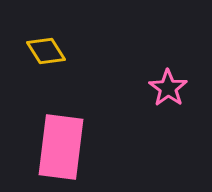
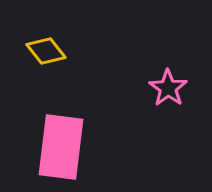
yellow diamond: rotated 6 degrees counterclockwise
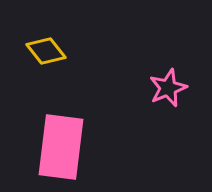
pink star: rotated 15 degrees clockwise
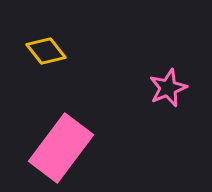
pink rectangle: moved 1 px down; rotated 30 degrees clockwise
